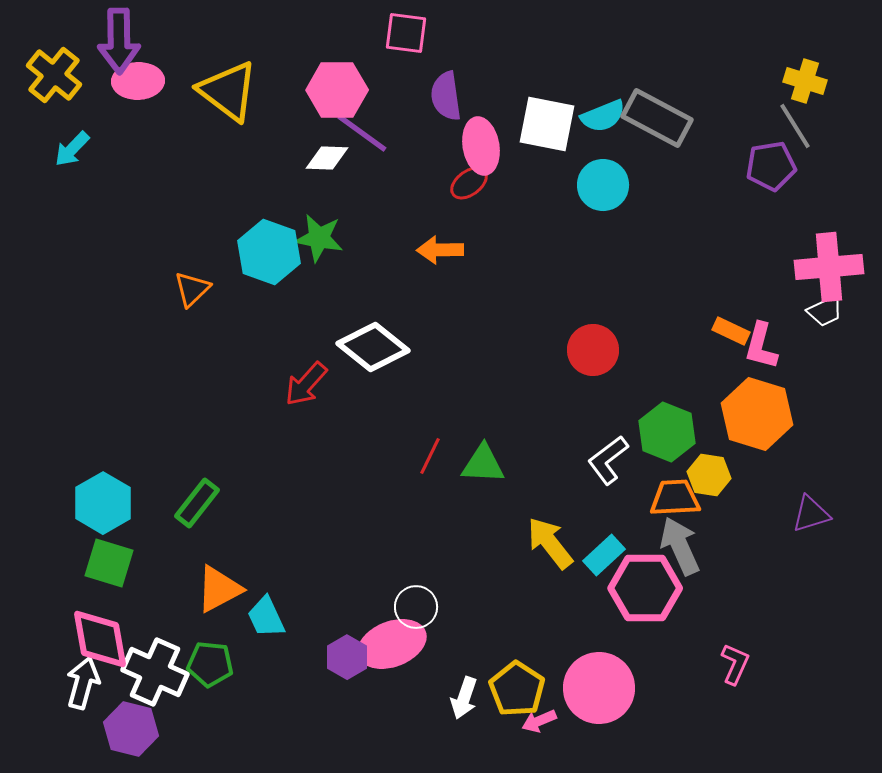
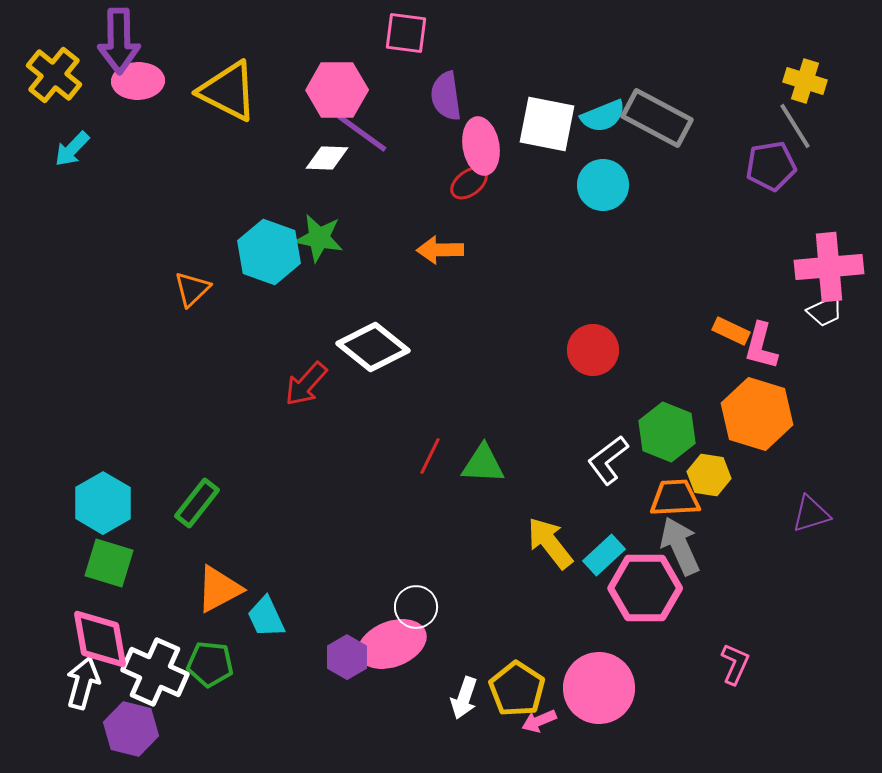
yellow triangle at (228, 91): rotated 10 degrees counterclockwise
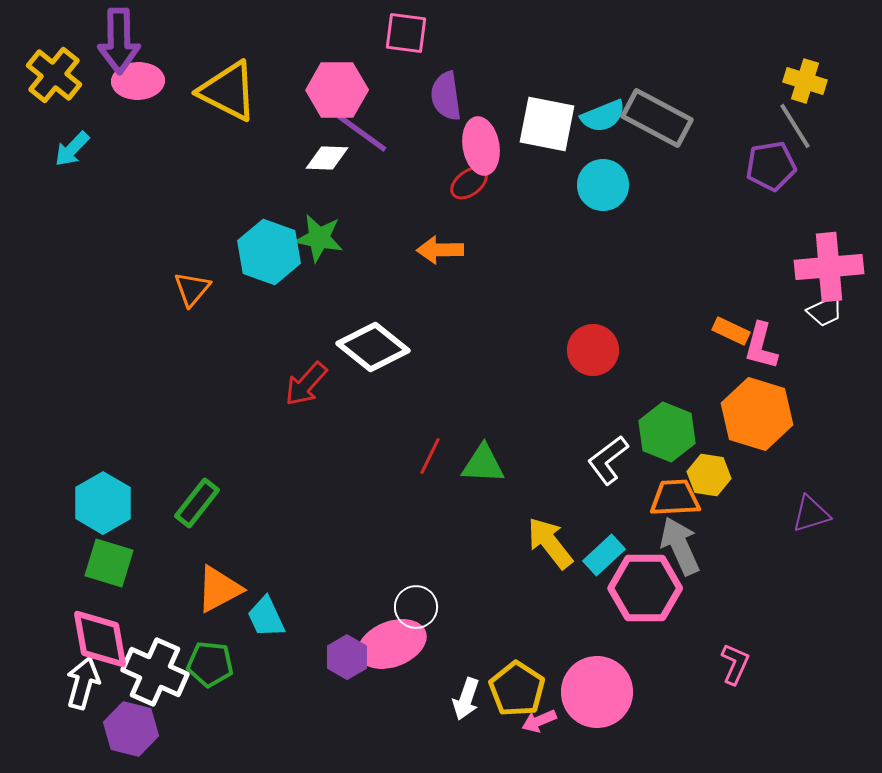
orange triangle at (192, 289): rotated 6 degrees counterclockwise
pink circle at (599, 688): moved 2 px left, 4 px down
white arrow at (464, 698): moved 2 px right, 1 px down
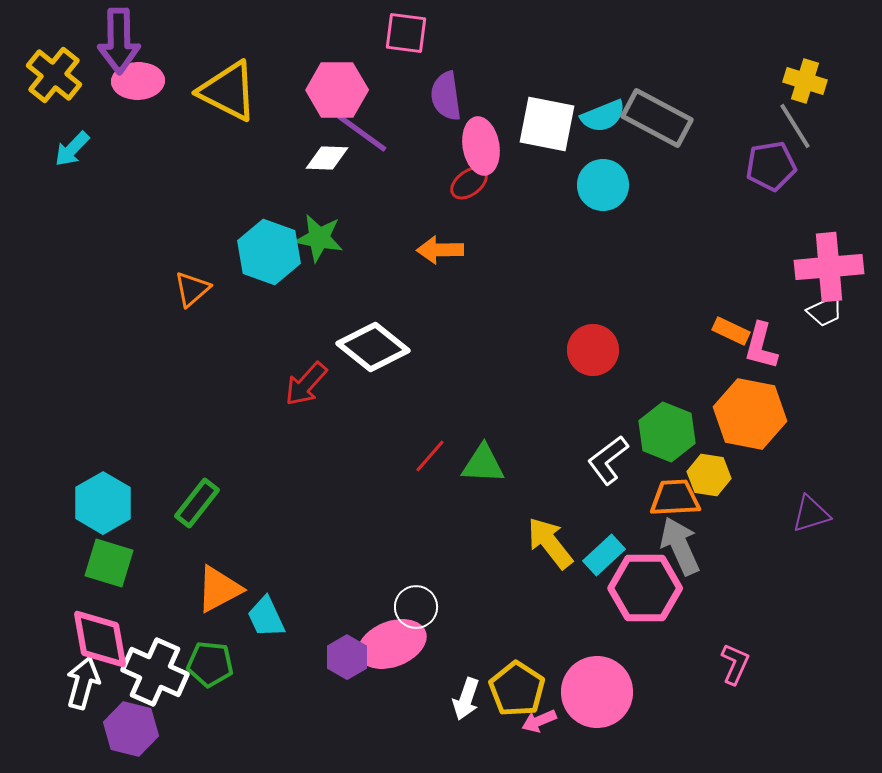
orange triangle at (192, 289): rotated 9 degrees clockwise
orange hexagon at (757, 414): moved 7 px left; rotated 6 degrees counterclockwise
red line at (430, 456): rotated 15 degrees clockwise
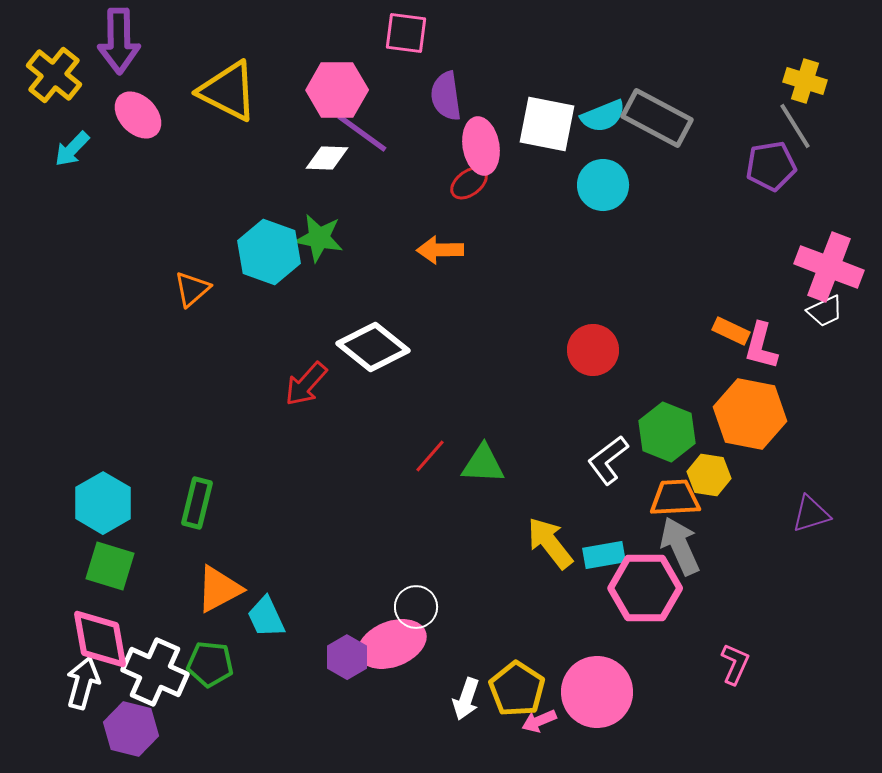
pink ellipse at (138, 81): moved 34 px down; rotated 48 degrees clockwise
pink cross at (829, 267): rotated 26 degrees clockwise
green rectangle at (197, 503): rotated 24 degrees counterclockwise
cyan rectangle at (604, 555): rotated 33 degrees clockwise
green square at (109, 563): moved 1 px right, 3 px down
